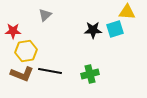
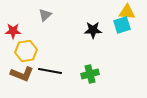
cyan square: moved 7 px right, 4 px up
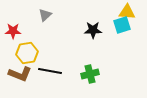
yellow hexagon: moved 1 px right, 2 px down
brown L-shape: moved 2 px left
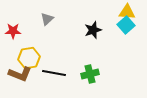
gray triangle: moved 2 px right, 4 px down
cyan square: moved 4 px right; rotated 24 degrees counterclockwise
black star: rotated 18 degrees counterclockwise
yellow hexagon: moved 2 px right, 5 px down
black line: moved 4 px right, 2 px down
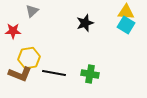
yellow triangle: moved 1 px left
gray triangle: moved 15 px left, 8 px up
cyan square: rotated 18 degrees counterclockwise
black star: moved 8 px left, 7 px up
green cross: rotated 24 degrees clockwise
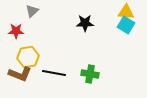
black star: rotated 18 degrees clockwise
red star: moved 3 px right
yellow hexagon: moved 1 px left, 1 px up
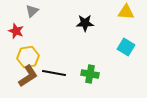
cyan square: moved 22 px down
red star: rotated 21 degrees clockwise
brown L-shape: moved 8 px right, 2 px down; rotated 55 degrees counterclockwise
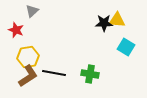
yellow triangle: moved 9 px left, 8 px down
black star: moved 19 px right
red star: moved 1 px up
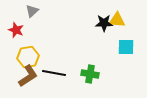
cyan square: rotated 30 degrees counterclockwise
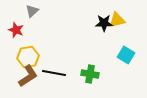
yellow triangle: rotated 18 degrees counterclockwise
cyan square: moved 8 px down; rotated 30 degrees clockwise
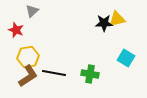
yellow triangle: moved 1 px up
cyan square: moved 3 px down
